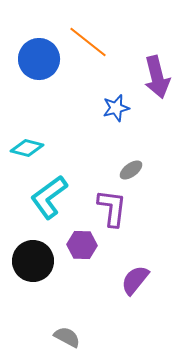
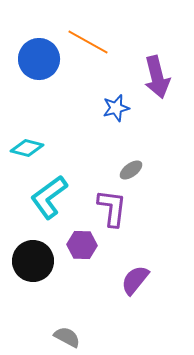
orange line: rotated 9 degrees counterclockwise
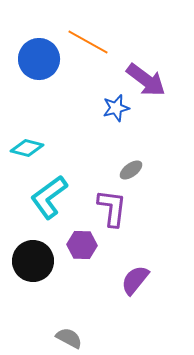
purple arrow: moved 11 px left, 3 px down; rotated 39 degrees counterclockwise
gray semicircle: moved 2 px right, 1 px down
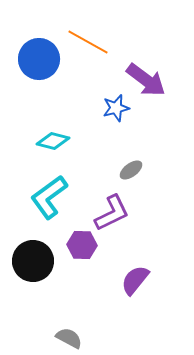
cyan diamond: moved 26 px right, 7 px up
purple L-shape: moved 5 px down; rotated 57 degrees clockwise
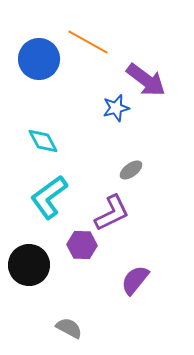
cyan diamond: moved 10 px left; rotated 48 degrees clockwise
black circle: moved 4 px left, 4 px down
gray semicircle: moved 10 px up
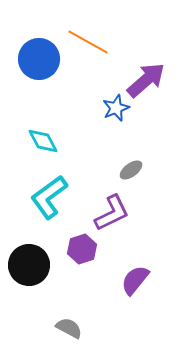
purple arrow: rotated 78 degrees counterclockwise
blue star: rotated 8 degrees counterclockwise
purple hexagon: moved 4 px down; rotated 20 degrees counterclockwise
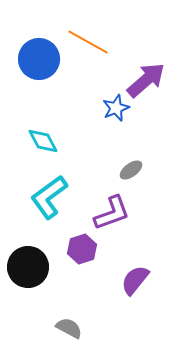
purple L-shape: rotated 6 degrees clockwise
black circle: moved 1 px left, 2 px down
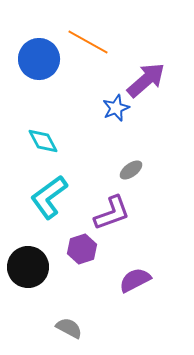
purple semicircle: rotated 24 degrees clockwise
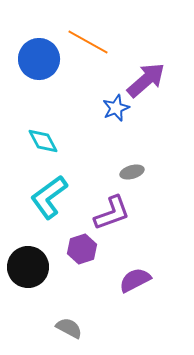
gray ellipse: moved 1 px right, 2 px down; rotated 20 degrees clockwise
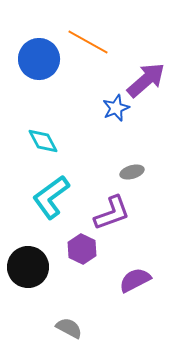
cyan L-shape: moved 2 px right
purple hexagon: rotated 16 degrees counterclockwise
